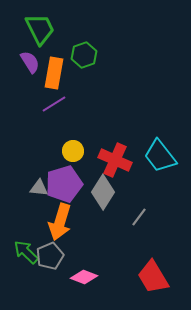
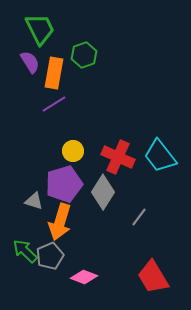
red cross: moved 3 px right, 3 px up
gray triangle: moved 5 px left, 13 px down; rotated 12 degrees clockwise
green arrow: moved 1 px left, 1 px up
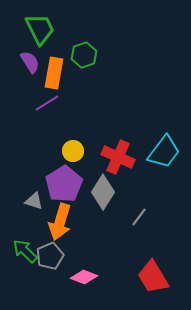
purple line: moved 7 px left, 1 px up
cyan trapezoid: moved 4 px right, 4 px up; rotated 105 degrees counterclockwise
purple pentagon: rotated 15 degrees counterclockwise
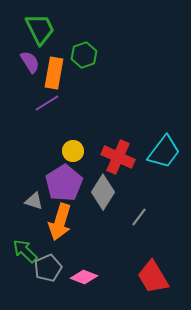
purple pentagon: moved 1 px up
gray pentagon: moved 2 px left, 12 px down
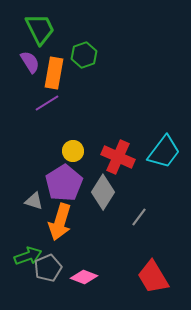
green arrow: moved 3 px right, 5 px down; rotated 116 degrees clockwise
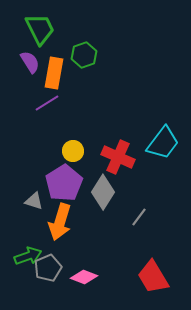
cyan trapezoid: moved 1 px left, 9 px up
